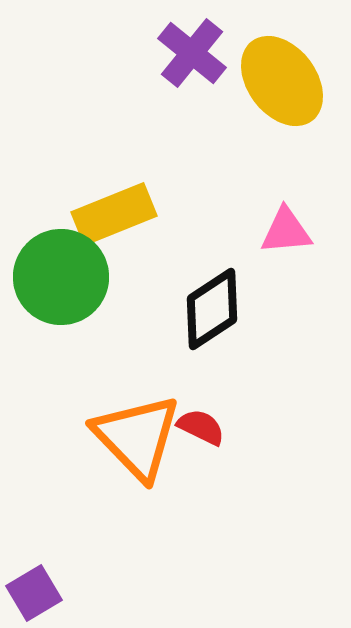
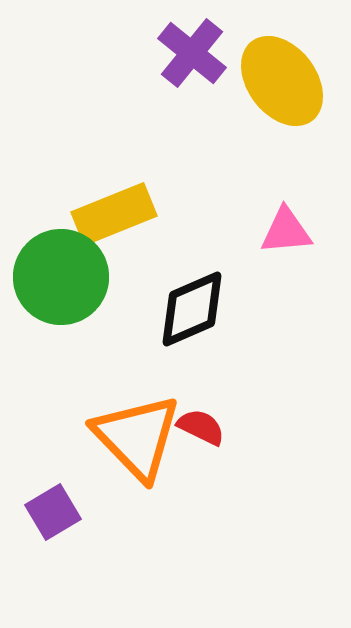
black diamond: moved 20 px left; rotated 10 degrees clockwise
purple square: moved 19 px right, 81 px up
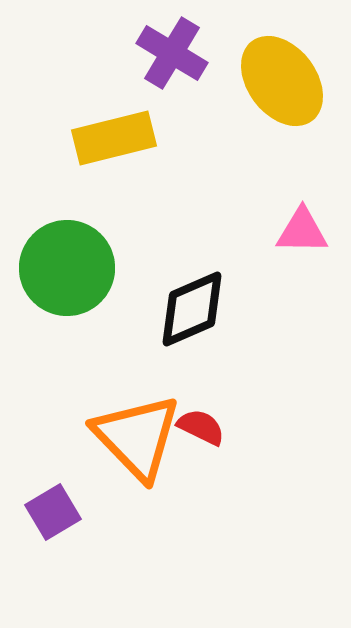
purple cross: moved 20 px left; rotated 8 degrees counterclockwise
yellow rectangle: moved 76 px up; rotated 8 degrees clockwise
pink triangle: moved 16 px right; rotated 6 degrees clockwise
green circle: moved 6 px right, 9 px up
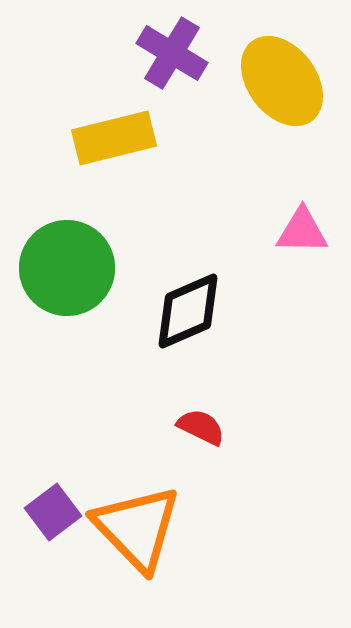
black diamond: moved 4 px left, 2 px down
orange triangle: moved 91 px down
purple square: rotated 6 degrees counterclockwise
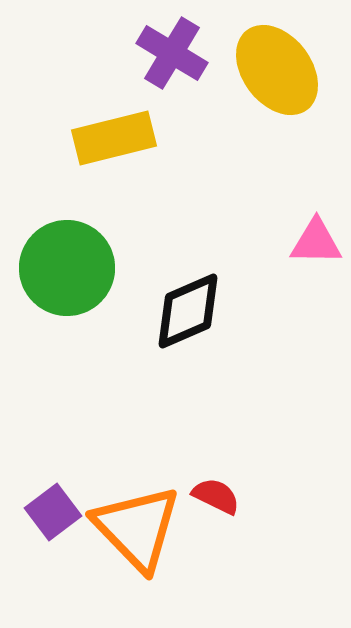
yellow ellipse: moved 5 px left, 11 px up
pink triangle: moved 14 px right, 11 px down
red semicircle: moved 15 px right, 69 px down
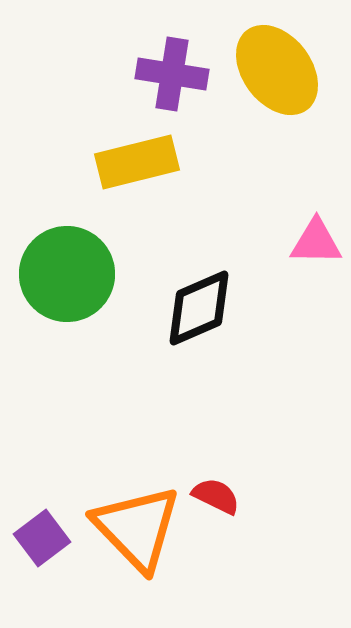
purple cross: moved 21 px down; rotated 22 degrees counterclockwise
yellow rectangle: moved 23 px right, 24 px down
green circle: moved 6 px down
black diamond: moved 11 px right, 3 px up
purple square: moved 11 px left, 26 px down
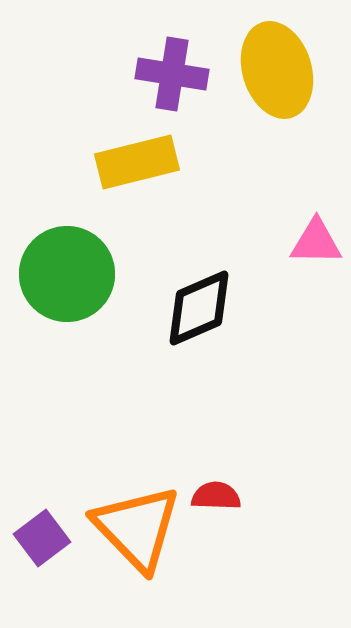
yellow ellipse: rotated 20 degrees clockwise
red semicircle: rotated 24 degrees counterclockwise
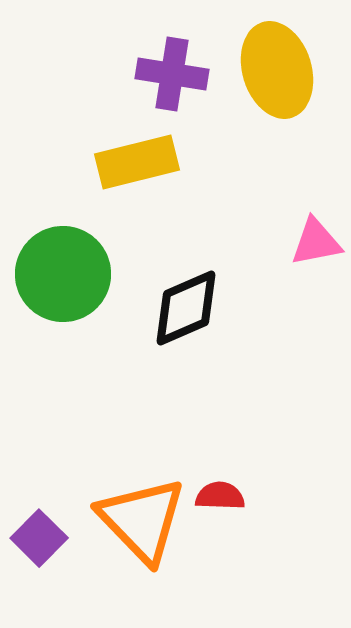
pink triangle: rotated 12 degrees counterclockwise
green circle: moved 4 px left
black diamond: moved 13 px left
red semicircle: moved 4 px right
orange triangle: moved 5 px right, 8 px up
purple square: moved 3 px left; rotated 8 degrees counterclockwise
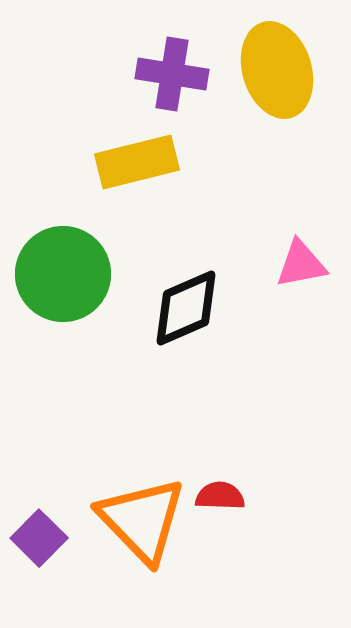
pink triangle: moved 15 px left, 22 px down
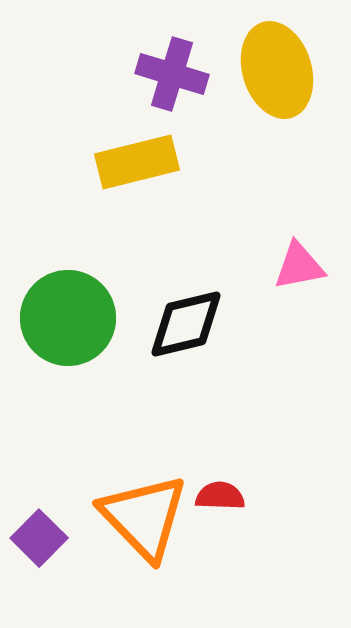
purple cross: rotated 8 degrees clockwise
pink triangle: moved 2 px left, 2 px down
green circle: moved 5 px right, 44 px down
black diamond: moved 16 px down; rotated 10 degrees clockwise
orange triangle: moved 2 px right, 3 px up
